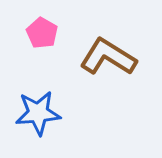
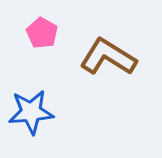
blue star: moved 7 px left, 1 px up
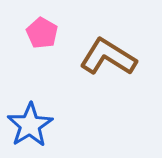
blue star: moved 1 px left, 13 px down; rotated 27 degrees counterclockwise
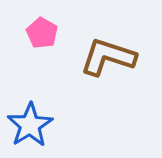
brown L-shape: rotated 14 degrees counterclockwise
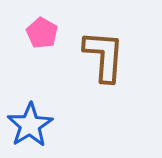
brown L-shape: moved 4 px left, 1 px up; rotated 76 degrees clockwise
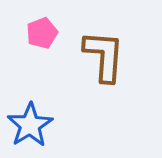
pink pentagon: rotated 20 degrees clockwise
